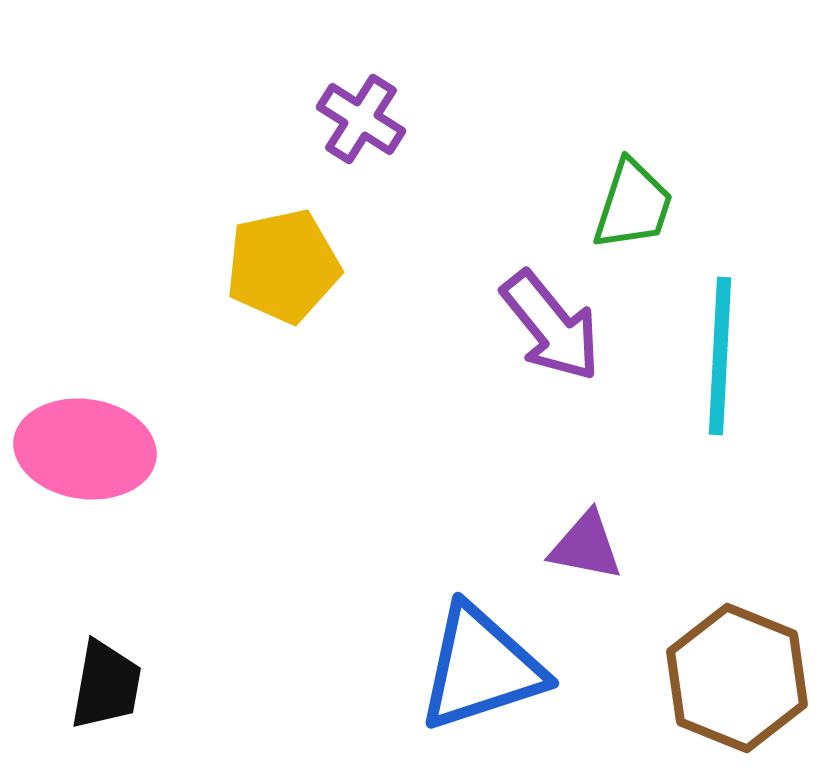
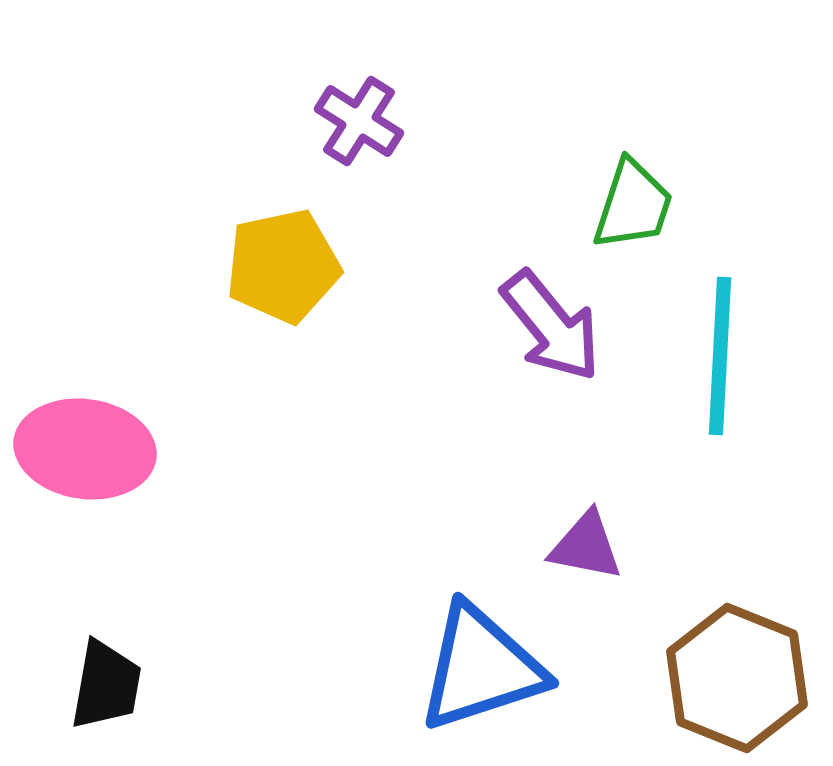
purple cross: moved 2 px left, 2 px down
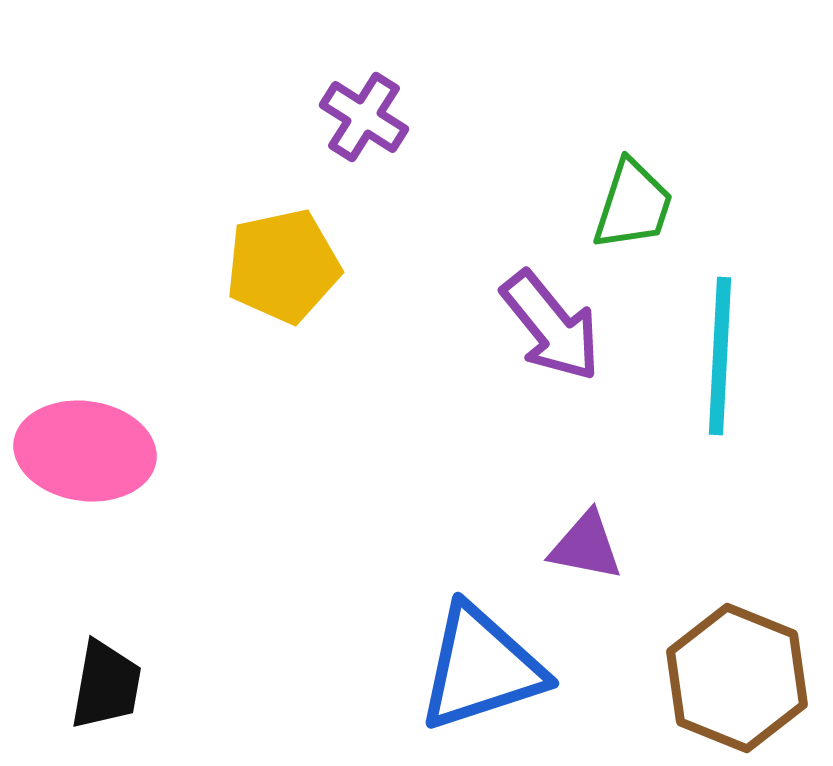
purple cross: moved 5 px right, 4 px up
pink ellipse: moved 2 px down
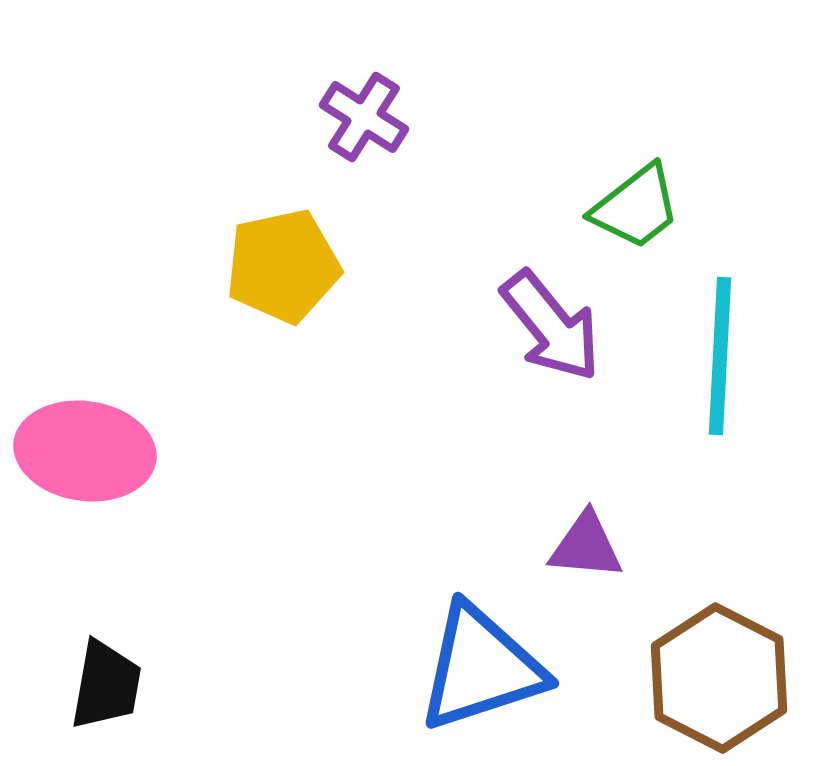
green trapezoid: moved 3 px right, 2 px down; rotated 34 degrees clockwise
purple triangle: rotated 6 degrees counterclockwise
brown hexagon: moved 18 px left; rotated 5 degrees clockwise
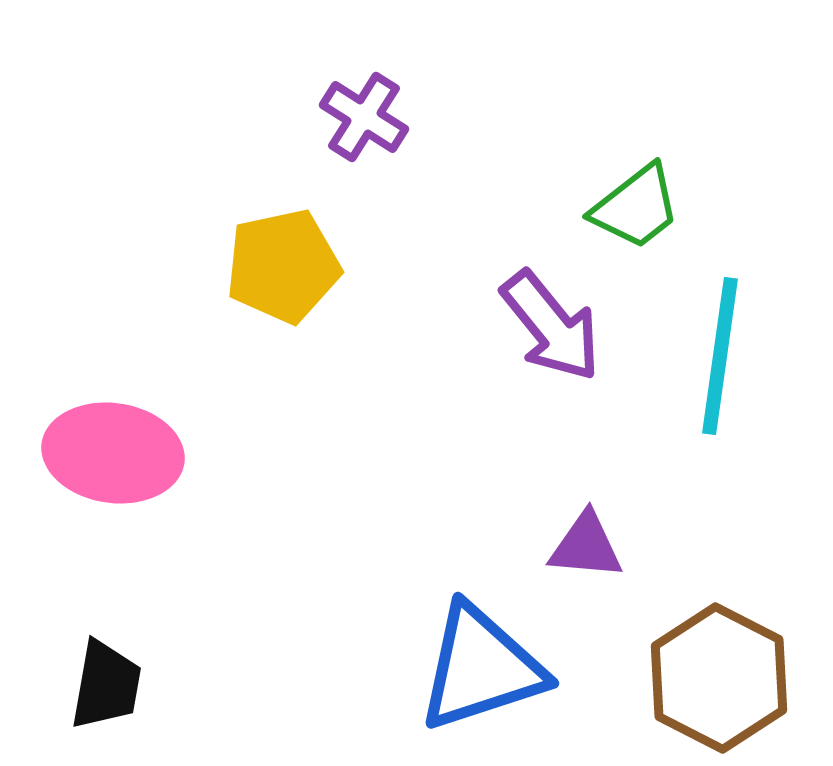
cyan line: rotated 5 degrees clockwise
pink ellipse: moved 28 px right, 2 px down
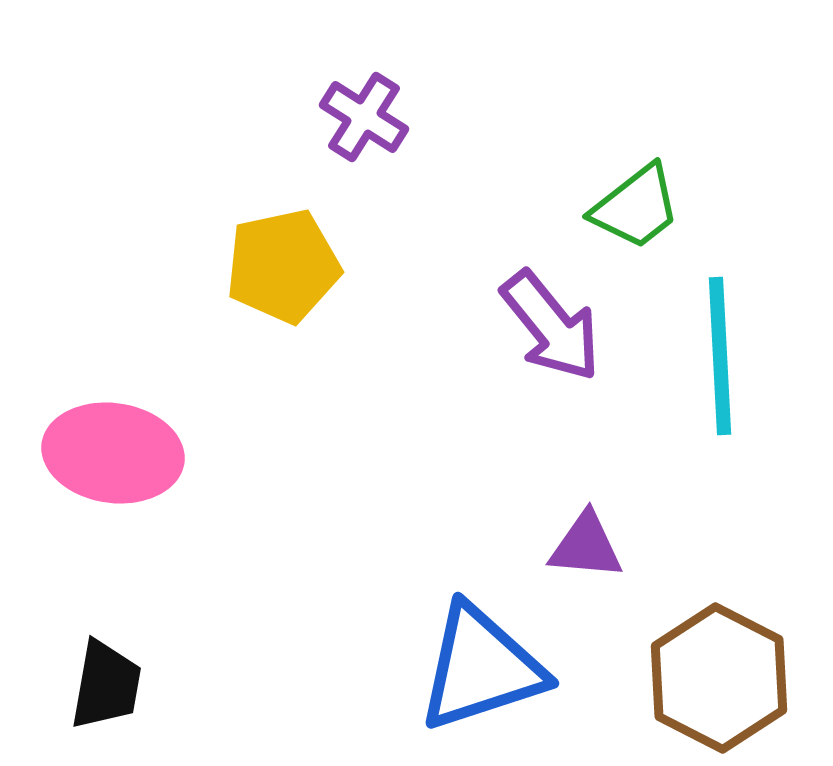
cyan line: rotated 11 degrees counterclockwise
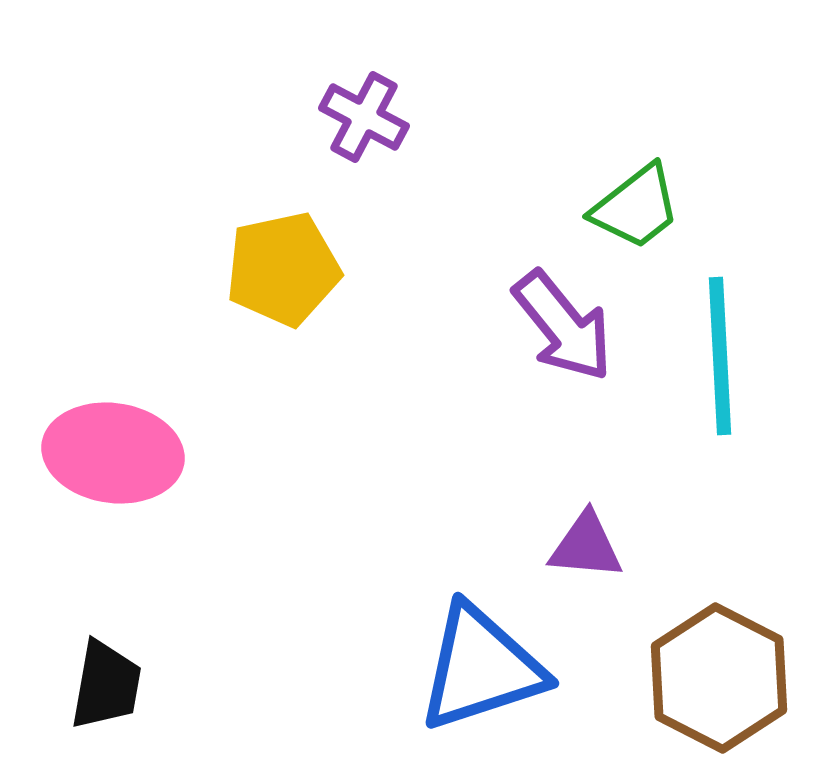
purple cross: rotated 4 degrees counterclockwise
yellow pentagon: moved 3 px down
purple arrow: moved 12 px right
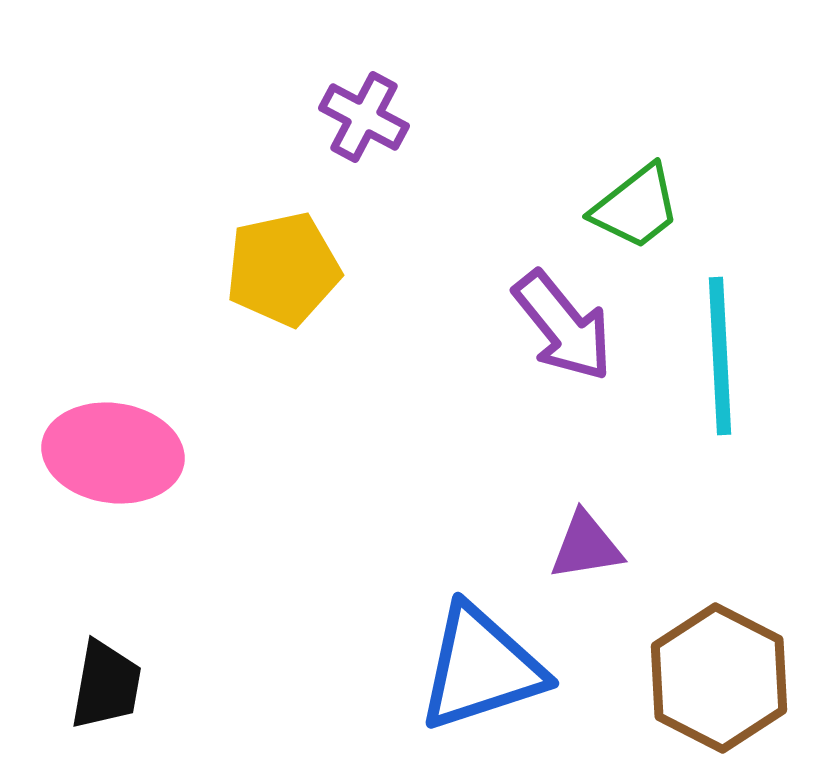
purple triangle: rotated 14 degrees counterclockwise
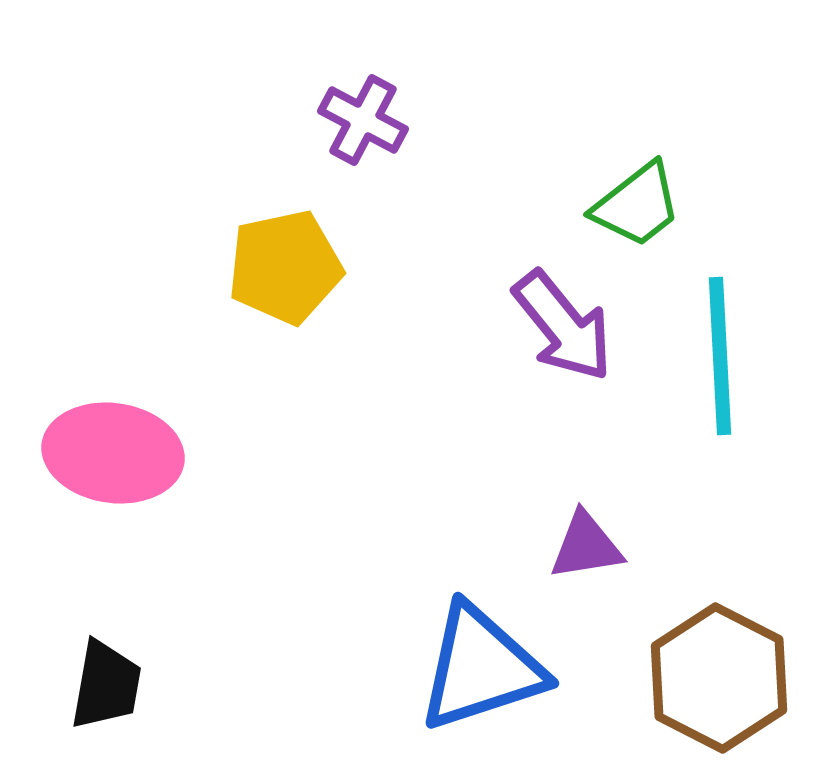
purple cross: moved 1 px left, 3 px down
green trapezoid: moved 1 px right, 2 px up
yellow pentagon: moved 2 px right, 2 px up
